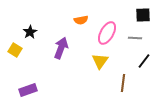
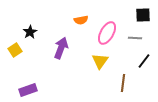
yellow square: rotated 24 degrees clockwise
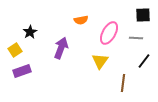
pink ellipse: moved 2 px right
gray line: moved 1 px right
purple rectangle: moved 6 px left, 19 px up
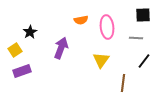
pink ellipse: moved 2 px left, 6 px up; rotated 35 degrees counterclockwise
yellow triangle: moved 1 px right, 1 px up
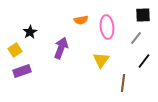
gray line: rotated 56 degrees counterclockwise
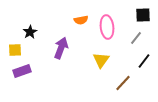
yellow square: rotated 32 degrees clockwise
brown line: rotated 36 degrees clockwise
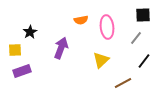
yellow triangle: rotated 12 degrees clockwise
brown line: rotated 18 degrees clockwise
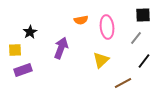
purple rectangle: moved 1 px right, 1 px up
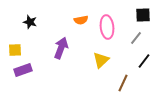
black star: moved 10 px up; rotated 24 degrees counterclockwise
brown line: rotated 36 degrees counterclockwise
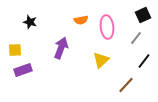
black square: rotated 21 degrees counterclockwise
brown line: moved 3 px right, 2 px down; rotated 18 degrees clockwise
